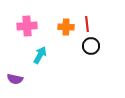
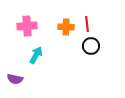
cyan arrow: moved 4 px left
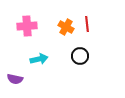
orange cross: rotated 28 degrees clockwise
black circle: moved 11 px left, 10 px down
cyan arrow: moved 3 px right, 4 px down; rotated 48 degrees clockwise
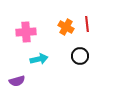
pink cross: moved 1 px left, 6 px down
purple semicircle: moved 2 px right, 2 px down; rotated 28 degrees counterclockwise
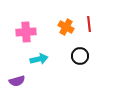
red line: moved 2 px right
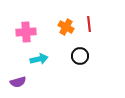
purple semicircle: moved 1 px right, 1 px down
